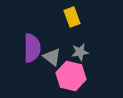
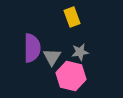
gray triangle: rotated 24 degrees clockwise
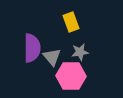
yellow rectangle: moved 1 px left, 5 px down
gray triangle: rotated 12 degrees counterclockwise
pink hexagon: rotated 12 degrees counterclockwise
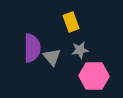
gray star: moved 2 px up
pink hexagon: moved 23 px right
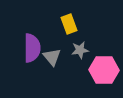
yellow rectangle: moved 2 px left, 2 px down
pink hexagon: moved 10 px right, 6 px up
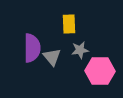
yellow rectangle: rotated 18 degrees clockwise
pink hexagon: moved 4 px left, 1 px down
